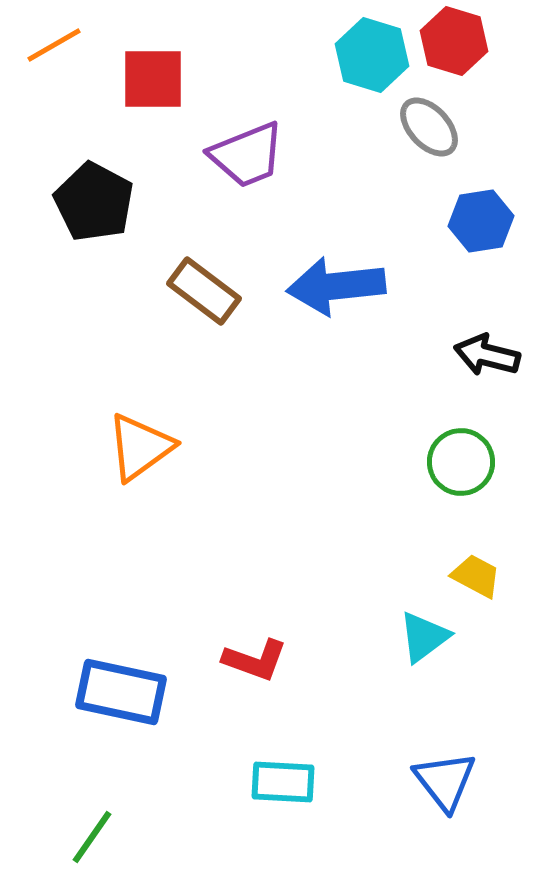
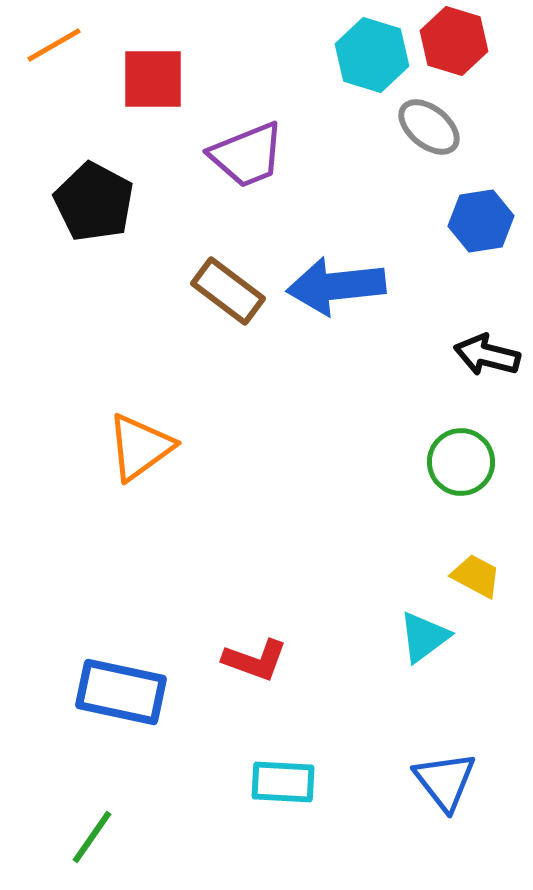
gray ellipse: rotated 8 degrees counterclockwise
brown rectangle: moved 24 px right
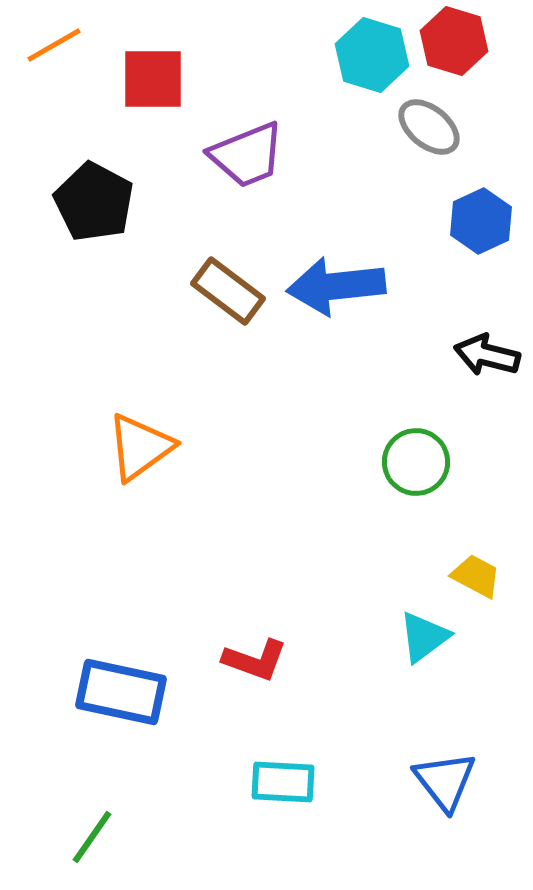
blue hexagon: rotated 16 degrees counterclockwise
green circle: moved 45 px left
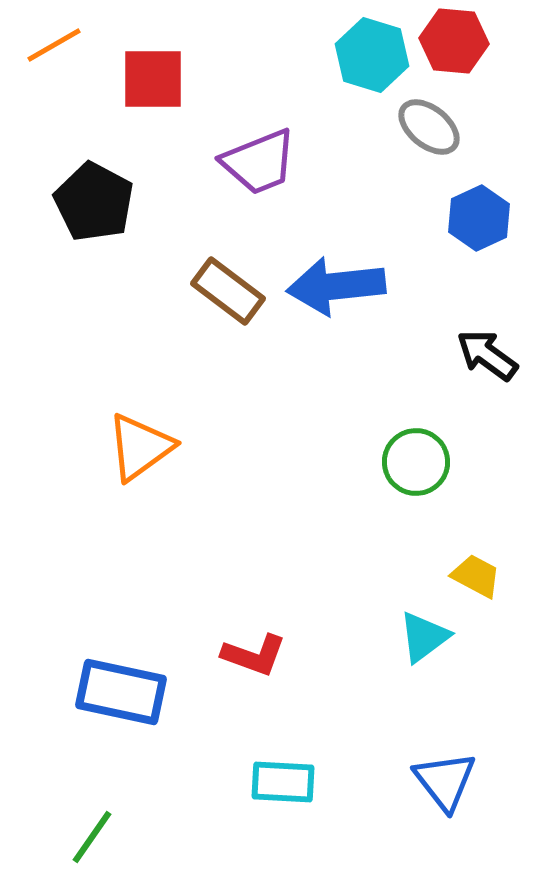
red hexagon: rotated 12 degrees counterclockwise
purple trapezoid: moved 12 px right, 7 px down
blue hexagon: moved 2 px left, 3 px up
black arrow: rotated 22 degrees clockwise
red L-shape: moved 1 px left, 5 px up
